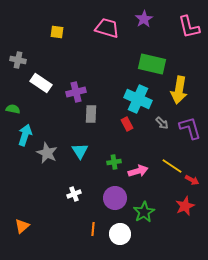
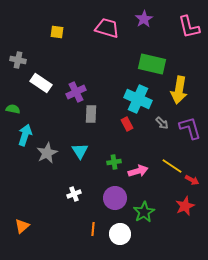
purple cross: rotated 12 degrees counterclockwise
gray star: rotated 20 degrees clockwise
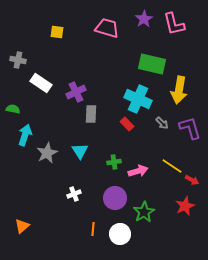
pink L-shape: moved 15 px left, 3 px up
red rectangle: rotated 16 degrees counterclockwise
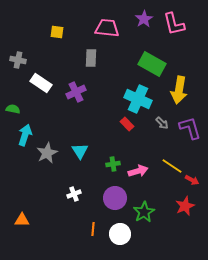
pink trapezoid: rotated 10 degrees counterclockwise
green rectangle: rotated 16 degrees clockwise
gray rectangle: moved 56 px up
green cross: moved 1 px left, 2 px down
orange triangle: moved 6 px up; rotated 42 degrees clockwise
